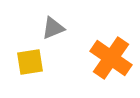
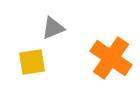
yellow square: moved 2 px right
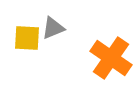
yellow square: moved 5 px left, 24 px up; rotated 12 degrees clockwise
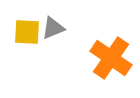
yellow square: moved 6 px up
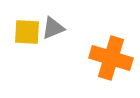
orange cross: rotated 18 degrees counterclockwise
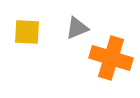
gray triangle: moved 24 px right
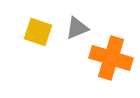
yellow square: moved 11 px right; rotated 16 degrees clockwise
